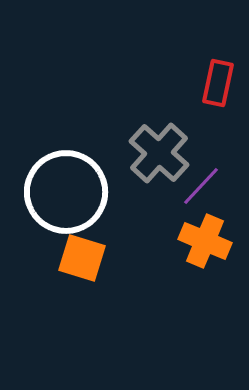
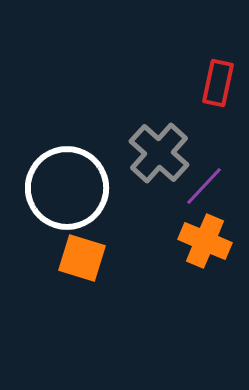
purple line: moved 3 px right
white circle: moved 1 px right, 4 px up
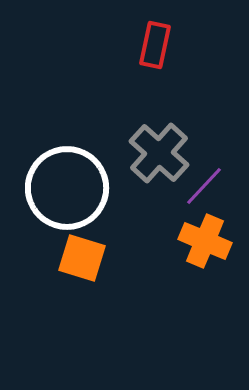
red rectangle: moved 63 px left, 38 px up
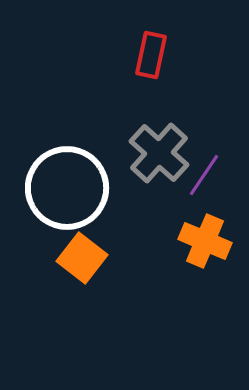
red rectangle: moved 4 px left, 10 px down
purple line: moved 11 px up; rotated 9 degrees counterclockwise
orange square: rotated 21 degrees clockwise
